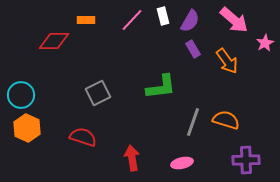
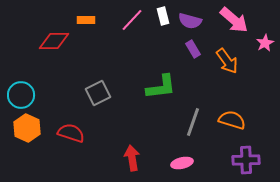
purple semicircle: rotated 75 degrees clockwise
orange semicircle: moved 6 px right
red semicircle: moved 12 px left, 4 px up
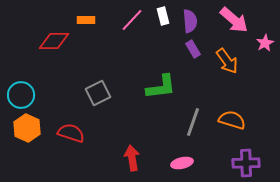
purple semicircle: rotated 110 degrees counterclockwise
purple cross: moved 3 px down
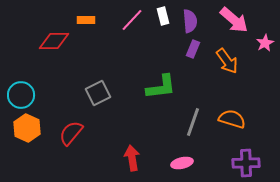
purple rectangle: rotated 54 degrees clockwise
orange semicircle: moved 1 px up
red semicircle: rotated 68 degrees counterclockwise
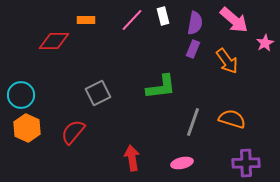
purple semicircle: moved 5 px right, 2 px down; rotated 15 degrees clockwise
red semicircle: moved 2 px right, 1 px up
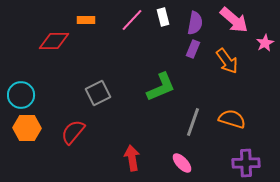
white rectangle: moved 1 px down
green L-shape: rotated 16 degrees counterclockwise
orange hexagon: rotated 24 degrees counterclockwise
pink ellipse: rotated 60 degrees clockwise
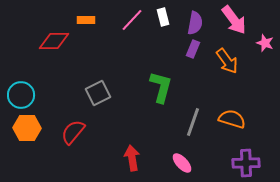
pink arrow: rotated 12 degrees clockwise
pink star: rotated 24 degrees counterclockwise
green L-shape: rotated 52 degrees counterclockwise
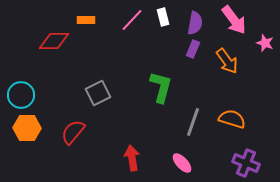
purple cross: rotated 24 degrees clockwise
